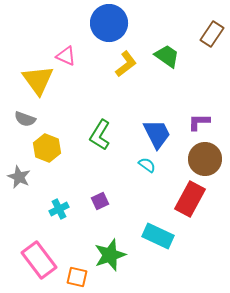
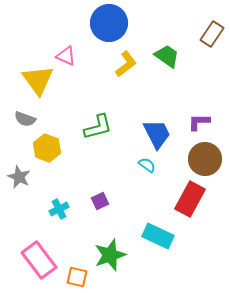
green L-shape: moved 2 px left, 8 px up; rotated 136 degrees counterclockwise
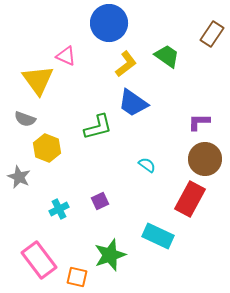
blue trapezoid: moved 24 px left, 31 px up; rotated 152 degrees clockwise
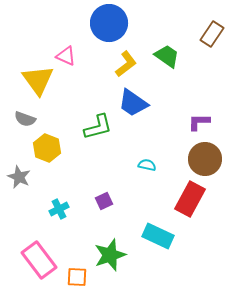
cyan semicircle: rotated 24 degrees counterclockwise
purple square: moved 4 px right
orange square: rotated 10 degrees counterclockwise
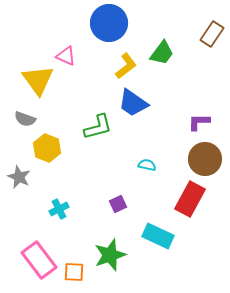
green trapezoid: moved 5 px left, 3 px up; rotated 92 degrees clockwise
yellow L-shape: moved 2 px down
purple square: moved 14 px right, 3 px down
orange square: moved 3 px left, 5 px up
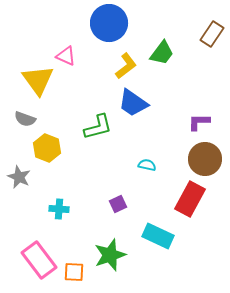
cyan cross: rotated 30 degrees clockwise
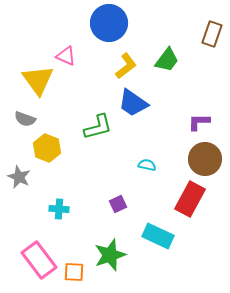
brown rectangle: rotated 15 degrees counterclockwise
green trapezoid: moved 5 px right, 7 px down
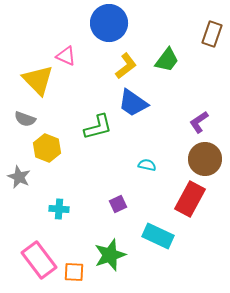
yellow triangle: rotated 8 degrees counterclockwise
purple L-shape: rotated 35 degrees counterclockwise
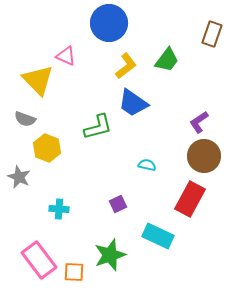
brown circle: moved 1 px left, 3 px up
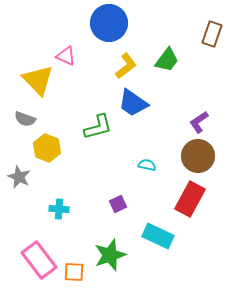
brown circle: moved 6 px left
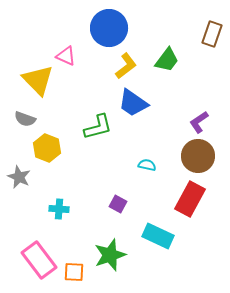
blue circle: moved 5 px down
purple square: rotated 36 degrees counterclockwise
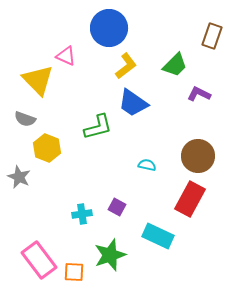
brown rectangle: moved 2 px down
green trapezoid: moved 8 px right, 5 px down; rotated 8 degrees clockwise
purple L-shape: moved 28 px up; rotated 60 degrees clockwise
purple square: moved 1 px left, 3 px down
cyan cross: moved 23 px right, 5 px down; rotated 12 degrees counterclockwise
